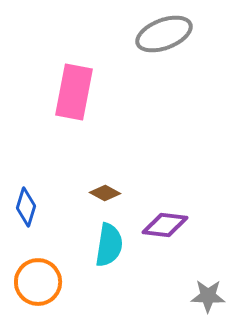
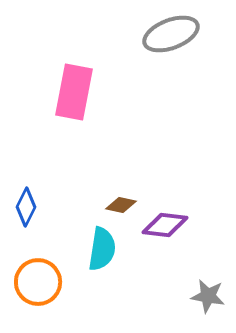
gray ellipse: moved 7 px right
brown diamond: moved 16 px right, 12 px down; rotated 16 degrees counterclockwise
blue diamond: rotated 9 degrees clockwise
cyan semicircle: moved 7 px left, 4 px down
gray star: rotated 8 degrees clockwise
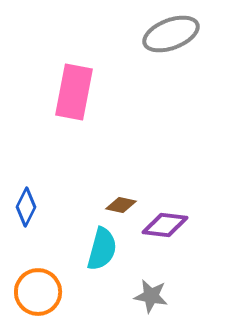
cyan semicircle: rotated 6 degrees clockwise
orange circle: moved 10 px down
gray star: moved 57 px left
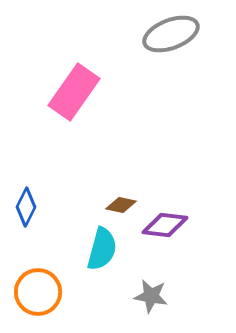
pink rectangle: rotated 24 degrees clockwise
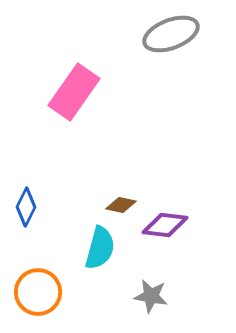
cyan semicircle: moved 2 px left, 1 px up
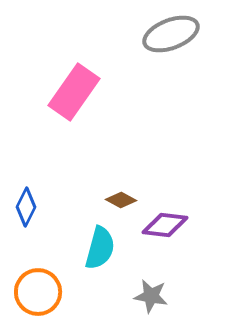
brown diamond: moved 5 px up; rotated 16 degrees clockwise
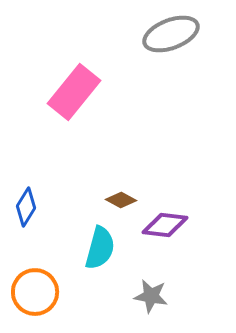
pink rectangle: rotated 4 degrees clockwise
blue diamond: rotated 6 degrees clockwise
orange circle: moved 3 px left
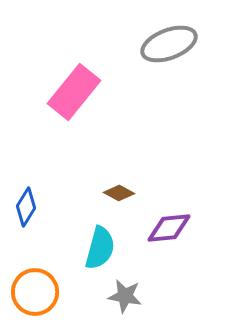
gray ellipse: moved 2 px left, 10 px down
brown diamond: moved 2 px left, 7 px up
purple diamond: moved 4 px right, 3 px down; rotated 12 degrees counterclockwise
gray star: moved 26 px left
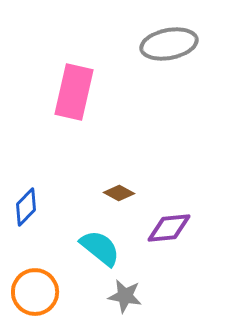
gray ellipse: rotated 10 degrees clockwise
pink rectangle: rotated 26 degrees counterclockwise
blue diamond: rotated 12 degrees clockwise
cyan semicircle: rotated 66 degrees counterclockwise
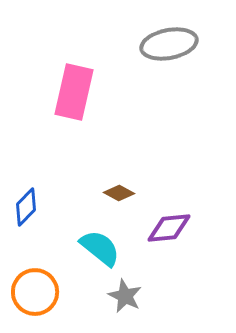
gray star: rotated 16 degrees clockwise
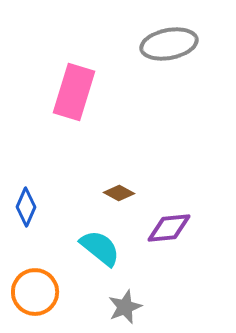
pink rectangle: rotated 4 degrees clockwise
blue diamond: rotated 21 degrees counterclockwise
gray star: moved 11 px down; rotated 24 degrees clockwise
